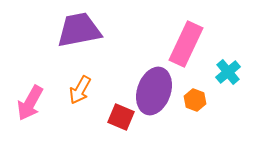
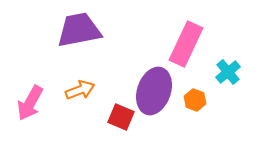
orange arrow: rotated 140 degrees counterclockwise
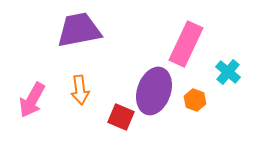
cyan cross: rotated 10 degrees counterclockwise
orange arrow: rotated 104 degrees clockwise
pink arrow: moved 2 px right, 3 px up
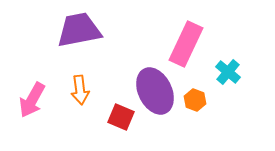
purple ellipse: moved 1 px right; rotated 45 degrees counterclockwise
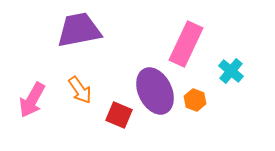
cyan cross: moved 3 px right, 1 px up
orange arrow: rotated 28 degrees counterclockwise
red square: moved 2 px left, 2 px up
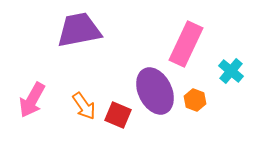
orange arrow: moved 4 px right, 16 px down
red square: moved 1 px left
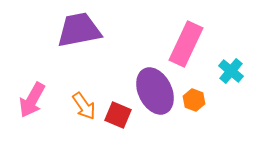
orange hexagon: moved 1 px left
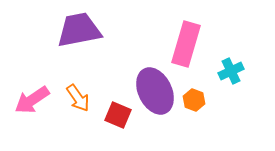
pink rectangle: rotated 9 degrees counterclockwise
cyan cross: rotated 25 degrees clockwise
pink arrow: rotated 27 degrees clockwise
orange arrow: moved 6 px left, 8 px up
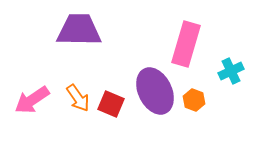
purple trapezoid: rotated 12 degrees clockwise
red square: moved 7 px left, 11 px up
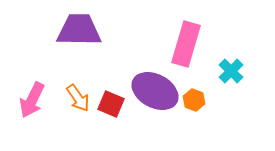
cyan cross: rotated 20 degrees counterclockwise
purple ellipse: rotated 36 degrees counterclockwise
pink arrow: rotated 30 degrees counterclockwise
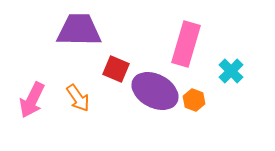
red square: moved 5 px right, 35 px up
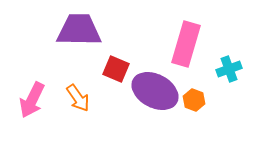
cyan cross: moved 2 px left, 2 px up; rotated 25 degrees clockwise
